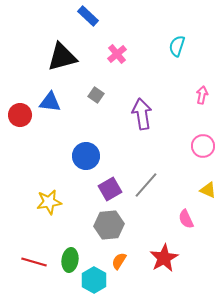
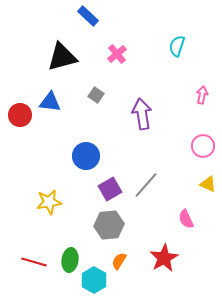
yellow triangle: moved 6 px up
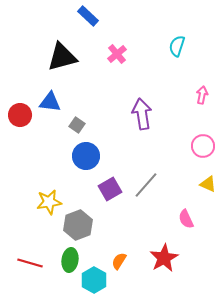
gray square: moved 19 px left, 30 px down
gray hexagon: moved 31 px left; rotated 16 degrees counterclockwise
red line: moved 4 px left, 1 px down
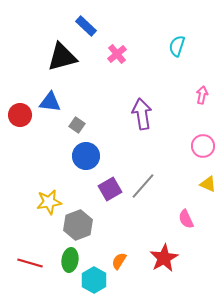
blue rectangle: moved 2 px left, 10 px down
gray line: moved 3 px left, 1 px down
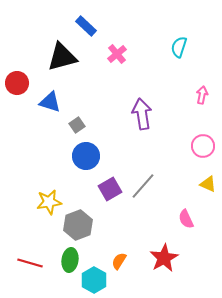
cyan semicircle: moved 2 px right, 1 px down
blue triangle: rotated 10 degrees clockwise
red circle: moved 3 px left, 32 px up
gray square: rotated 21 degrees clockwise
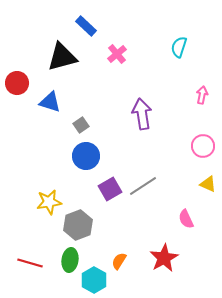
gray square: moved 4 px right
gray line: rotated 16 degrees clockwise
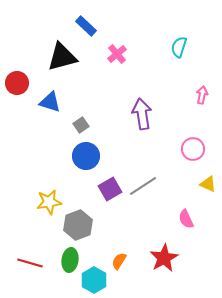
pink circle: moved 10 px left, 3 px down
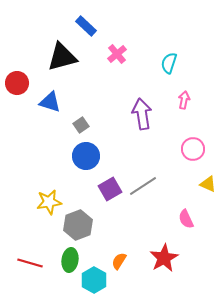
cyan semicircle: moved 10 px left, 16 px down
pink arrow: moved 18 px left, 5 px down
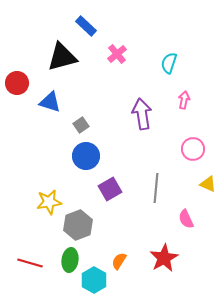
gray line: moved 13 px right, 2 px down; rotated 52 degrees counterclockwise
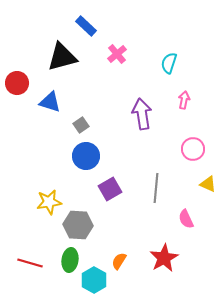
gray hexagon: rotated 24 degrees clockwise
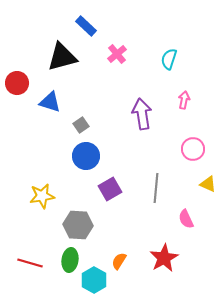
cyan semicircle: moved 4 px up
yellow star: moved 7 px left, 6 px up
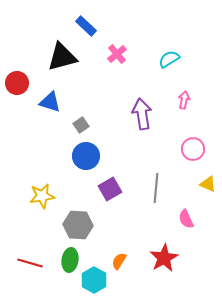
cyan semicircle: rotated 40 degrees clockwise
